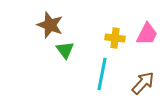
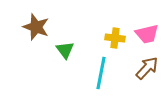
brown star: moved 14 px left, 2 px down
pink trapezoid: rotated 50 degrees clockwise
cyan line: moved 1 px left, 1 px up
brown arrow: moved 4 px right, 15 px up
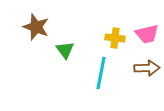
brown arrow: rotated 45 degrees clockwise
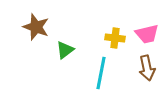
green triangle: rotated 30 degrees clockwise
brown arrow: rotated 80 degrees clockwise
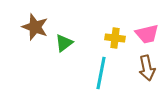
brown star: moved 1 px left
green triangle: moved 1 px left, 7 px up
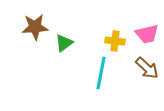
brown star: rotated 24 degrees counterclockwise
yellow cross: moved 3 px down
brown arrow: rotated 35 degrees counterclockwise
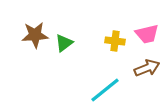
brown star: moved 8 px down
brown arrow: rotated 65 degrees counterclockwise
cyan line: moved 4 px right, 17 px down; rotated 40 degrees clockwise
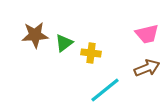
yellow cross: moved 24 px left, 12 px down
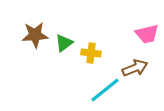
brown arrow: moved 12 px left
